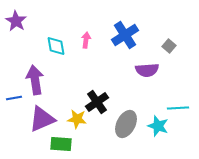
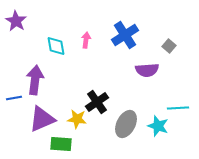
purple arrow: rotated 16 degrees clockwise
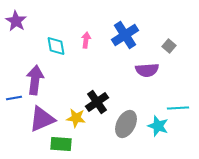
yellow star: moved 1 px left, 1 px up
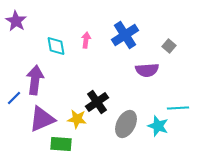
blue line: rotated 35 degrees counterclockwise
yellow star: moved 1 px right, 1 px down
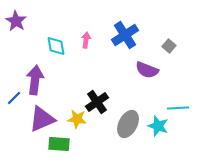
purple semicircle: rotated 25 degrees clockwise
gray ellipse: moved 2 px right
green rectangle: moved 2 px left
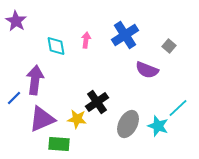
cyan line: rotated 40 degrees counterclockwise
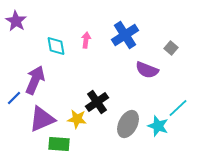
gray square: moved 2 px right, 2 px down
purple arrow: rotated 16 degrees clockwise
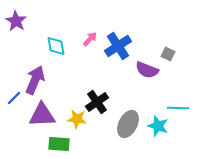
blue cross: moved 7 px left, 11 px down
pink arrow: moved 4 px right, 1 px up; rotated 35 degrees clockwise
gray square: moved 3 px left, 6 px down; rotated 16 degrees counterclockwise
cyan line: rotated 45 degrees clockwise
purple triangle: moved 4 px up; rotated 20 degrees clockwise
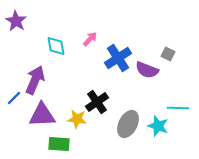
blue cross: moved 12 px down
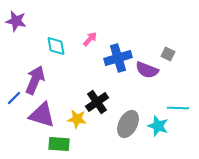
purple star: rotated 20 degrees counterclockwise
blue cross: rotated 16 degrees clockwise
purple triangle: rotated 20 degrees clockwise
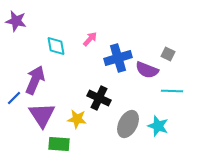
black cross: moved 2 px right, 4 px up; rotated 30 degrees counterclockwise
cyan line: moved 6 px left, 17 px up
purple triangle: rotated 40 degrees clockwise
